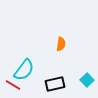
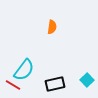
orange semicircle: moved 9 px left, 17 px up
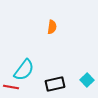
red line: moved 2 px left, 2 px down; rotated 21 degrees counterclockwise
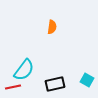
cyan square: rotated 16 degrees counterclockwise
red line: moved 2 px right; rotated 21 degrees counterclockwise
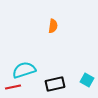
orange semicircle: moved 1 px right, 1 px up
cyan semicircle: rotated 145 degrees counterclockwise
